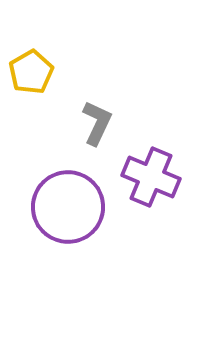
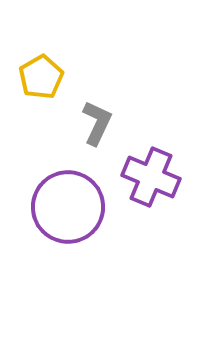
yellow pentagon: moved 10 px right, 5 px down
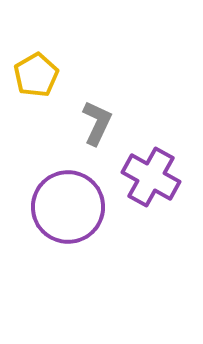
yellow pentagon: moved 5 px left, 2 px up
purple cross: rotated 6 degrees clockwise
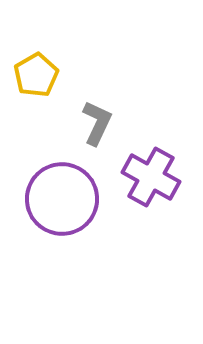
purple circle: moved 6 px left, 8 px up
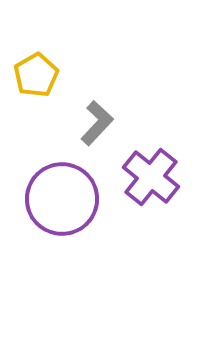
gray L-shape: rotated 18 degrees clockwise
purple cross: rotated 10 degrees clockwise
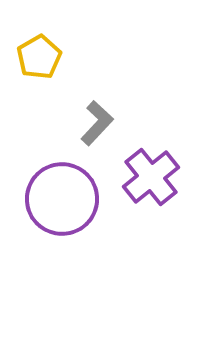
yellow pentagon: moved 3 px right, 18 px up
purple cross: rotated 12 degrees clockwise
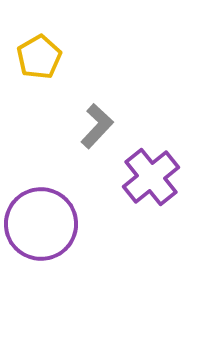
gray L-shape: moved 3 px down
purple circle: moved 21 px left, 25 px down
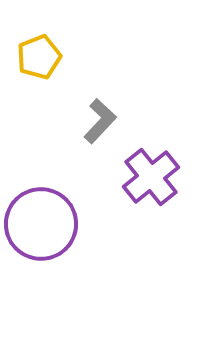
yellow pentagon: rotated 9 degrees clockwise
gray L-shape: moved 3 px right, 5 px up
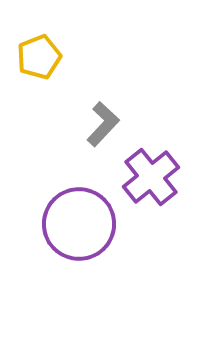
gray L-shape: moved 3 px right, 3 px down
purple circle: moved 38 px right
